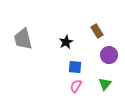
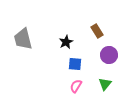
blue square: moved 3 px up
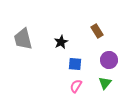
black star: moved 5 px left
purple circle: moved 5 px down
green triangle: moved 1 px up
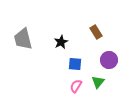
brown rectangle: moved 1 px left, 1 px down
green triangle: moved 7 px left, 1 px up
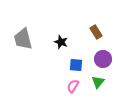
black star: rotated 24 degrees counterclockwise
purple circle: moved 6 px left, 1 px up
blue square: moved 1 px right, 1 px down
pink semicircle: moved 3 px left
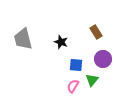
green triangle: moved 6 px left, 2 px up
